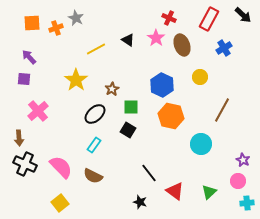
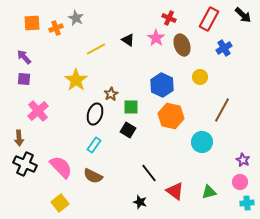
purple arrow: moved 5 px left
brown star: moved 1 px left, 5 px down
black ellipse: rotated 30 degrees counterclockwise
cyan circle: moved 1 px right, 2 px up
pink circle: moved 2 px right, 1 px down
green triangle: rotated 28 degrees clockwise
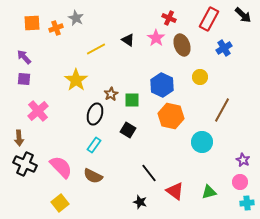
green square: moved 1 px right, 7 px up
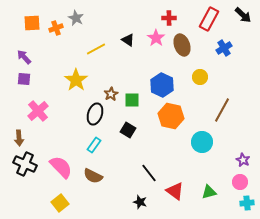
red cross: rotated 24 degrees counterclockwise
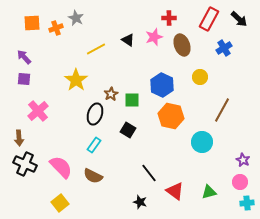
black arrow: moved 4 px left, 4 px down
pink star: moved 2 px left, 1 px up; rotated 18 degrees clockwise
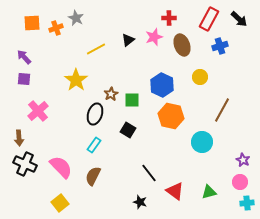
black triangle: rotated 48 degrees clockwise
blue cross: moved 4 px left, 2 px up; rotated 14 degrees clockwise
brown semicircle: rotated 90 degrees clockwise
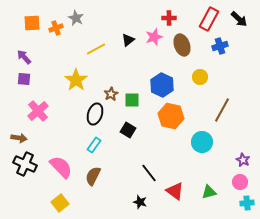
brown arrow: rotated 77 degrees counterclockwise
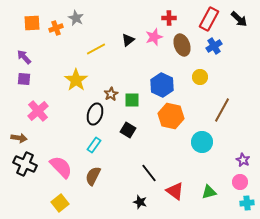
blue cross: moved 6 px left; rotated 14 degrees counterclockwise
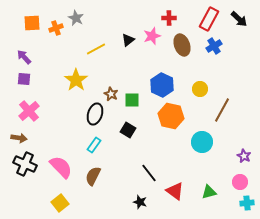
pink star: moved 2 px left, 1 px up
yellow circle: moved 12 px down
brown star: rotated 16 degrees counterclockwise
pink cross: moved 9 px left
purple star: moved 1 px right, 4 px up
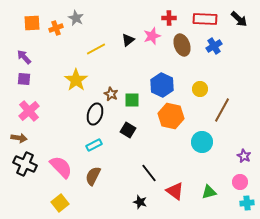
red rectangle: moved 4 px left; rotated 65 degrees clockwise
cyan rectangle: rotated 28 degrees clockwise
